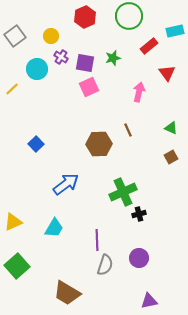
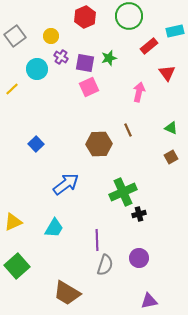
green star: moved 4 px left
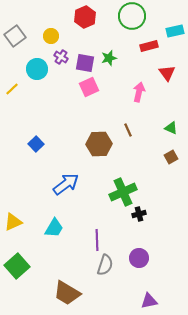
green circle: moved 3 px right
red rectangle: rotated 24 degrees clockwise
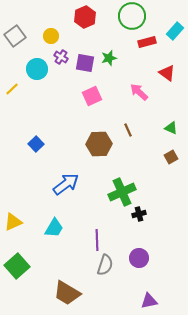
cyan rectangle: rotated 36 degrees counterclockwise
red rectangle: moved 2 px left, 4 px up
red triangle: rotated 18 degrees counterclockwise
pink square: moved 3 px right, 9 px down
pink arrow: rotated 60 degrees counterclockwise
green cross: moved 1 px left
